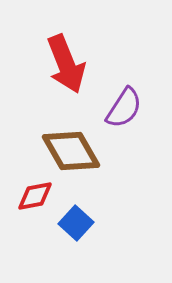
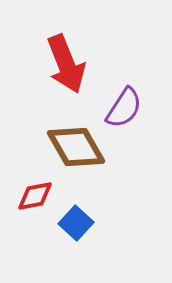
brown diamond: moved 5 px right, 4 px up
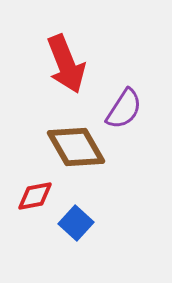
purple semicircle: moved 1 px down
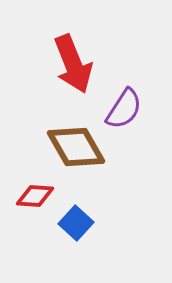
red arrow: moved 7 px right
red diamond: rotated 15 degrees clockwise
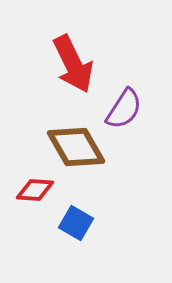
red arrow: rotated 4 degrees counterclockwise
red diamond: moved 6 px up
blue square: rotated 12 degrees counterclockwise
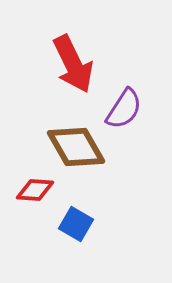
blue square: moved 1 px down
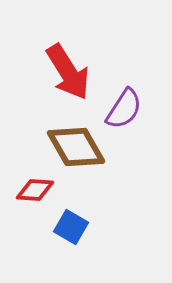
red arrow: moved 5 px left, 8 px down; rotated 6 degrees counterclockwise
blue square: moved 5 px left, 3 px down
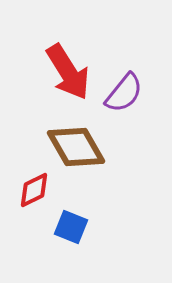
purple semicircle: moved 16 px up; rotated 6 degrees clockwise
red diamond: moved 1 px left; rotated 30 degrees counterclockwise
blue square: rotated 8 degrees counterclockwise
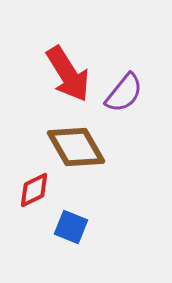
red arrow: moved 2 px down
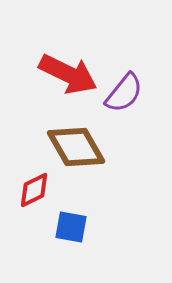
red arrow: rotated 32 degrees counterclockwise
blue square: rotated 12 degrees counterclockwise
